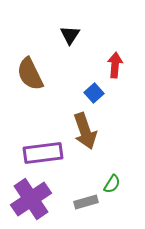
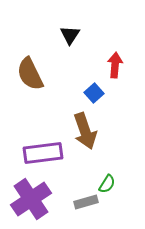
green semicircle: moved 5 px left
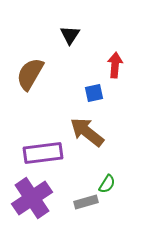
brown semicircle: rotated 56 degrees clockwise
blue square: rotated 30 degrees clockwise
brown arrow: moved 2 px right, 1 px down; rotated 147 degrees clockwise
purple cross: moved 1 px right, 1 px up
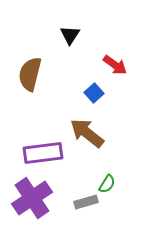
red arrow: rotated 120 degrees clockwise
brown semicircle: rotated 16 degrees counterclockwise
blue square: rotated 30 degrees counterclockwise
brown arrow: moved 1 px down
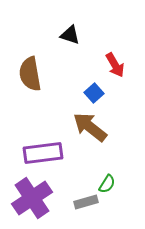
black triangle: rotated 45 degrees counterclockwise
red arrow: rotated 25 degrees clockwise
brown semicircle: rotated 24 degrees counterclockwise
brown arrow: moved 3 px right, 6 px up
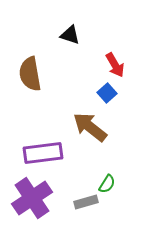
blue square: moved 13 px right
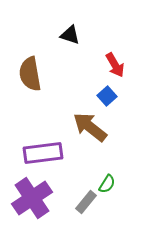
blue square: moved 3 px down
gray rectangle: rotated 35 degrees counterclockwise
